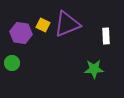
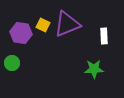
white rectangle: moved 2 px left
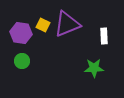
green circle: moved 10 px right, 2 px up
green star: moved 1 px up
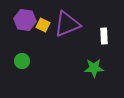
purple hexagon: moved 4 px right, 13 px up
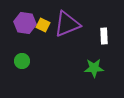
purple hexagon: moved 3 px down
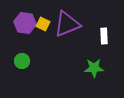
yellow square: moved 1 px up
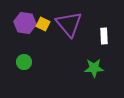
purple triangle: moved 2 px right; rotated 48 degrees counterclockwise
green circle: moved 2 px right, 1 px down
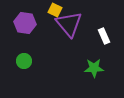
yellow square: moved 12 px right, 14 px up
white rectangle: rotated 21 degrees counterclockwise
green circle: moved 1 px up
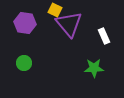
green circle: moved 2 px down
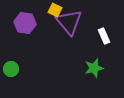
purple triangle: moved 2 px up
green circle: moved 13 px left, 6 px down
green star: rotated 12 degrees counterclockwise
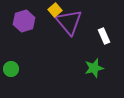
yellow square: rotated 24 degrees clockwise
purple hexagon: moved 1 px left, 2 px up; rotated 25 degrees counterclockwise
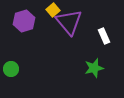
yellow square: moved 2 px left
